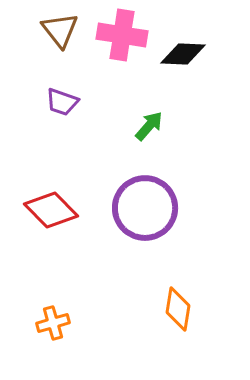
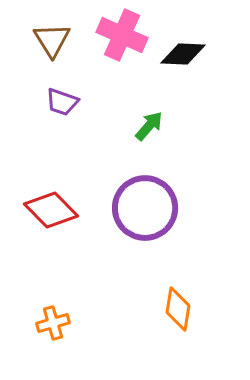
brown triangle: moved 8 px left, 10 px down; rotated 6 degrees clockwise
pink cross: rotated 15 degrees clockwise
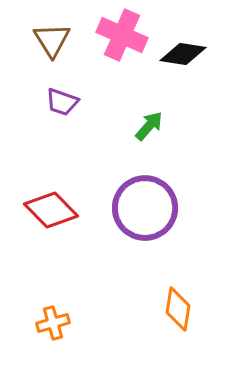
black diamond: rotated 6 degrees clockwise
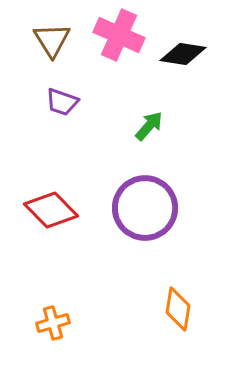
pink cross: moved 3 px left
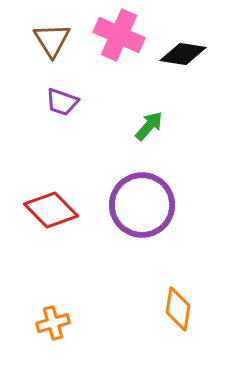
purple circle: moved 3 px left, 3 px up
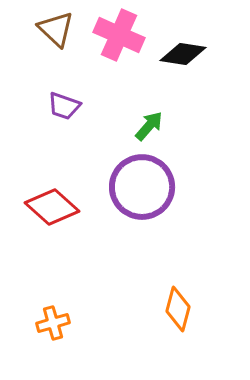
brown triangle: moved 4 px right, 11 px up; rotated 15 degrees counterclockwise
purple trapezoid: moved 2 px right, 4 px down
purple circle: moved 18 px up
red diamond: moved 1 px right, 3 px up; rotated 4 degrees counterclockwise
orange diamond: rotated 6 degrees clockwise
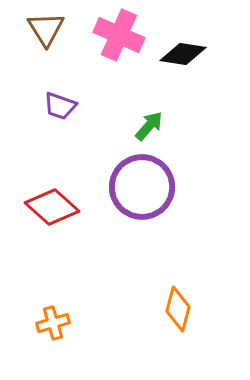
brown triangle: moved 10 px left; rotated 15 degrees clockwise
purple trapezoid: moved 4 px left
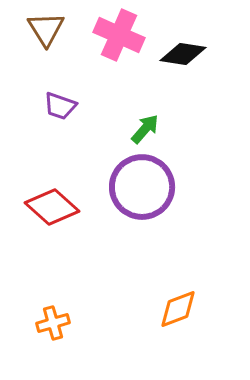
green arrow: moved 4 px left, 3 px down
orange diamond: rotated 54 degrees clockwise
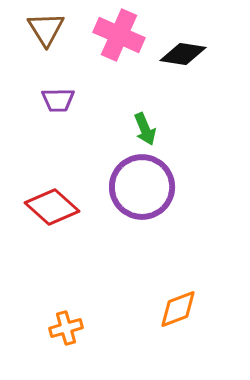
purple trapezoid: moved 2 px left, 6 px up; rotated 20 degrees counterclockwise
green arrow: rotated 116 degrees clockwise
orange cross: moved 13 px right, 5 px down
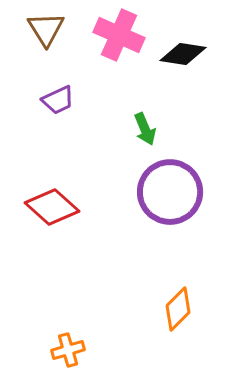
purple trapezoid: rotated 24 degrees counterclockwise
purple circle: moved 28 px right, 5 px down
orange diamond: rotated 24 degrees counterclockwise
orange cross: moved 2 px right, 22 px down
